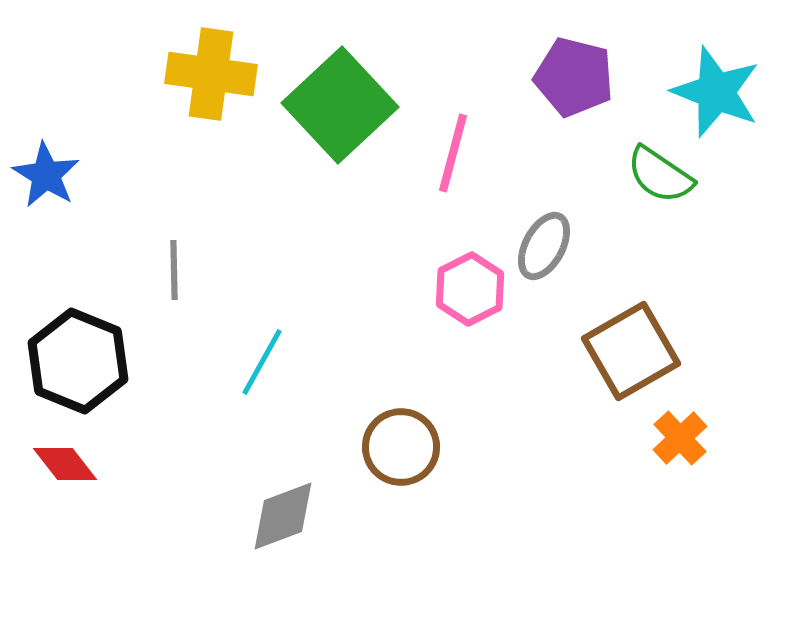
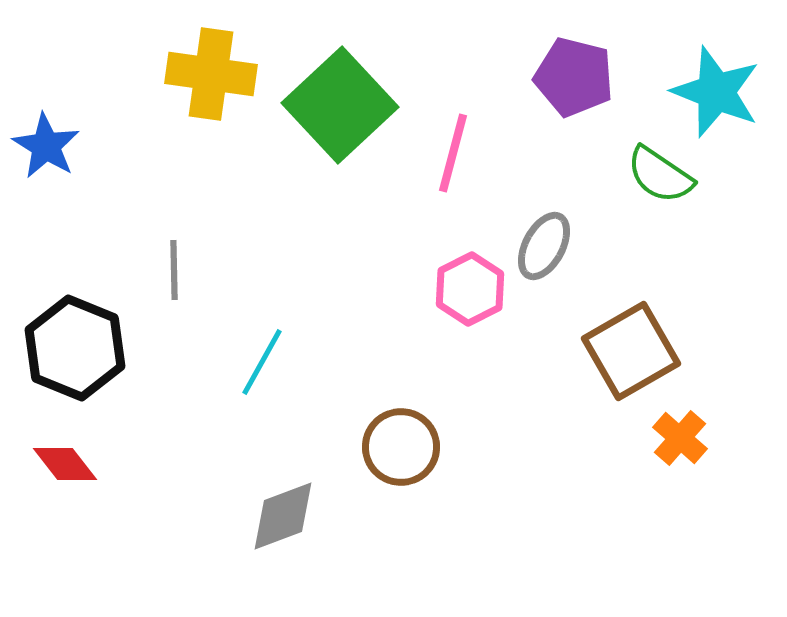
blue star: moved 29 px up
black hexagon: moved 3 px left, 13 px up
orange cross: rotated 6 degrees counterclockwise
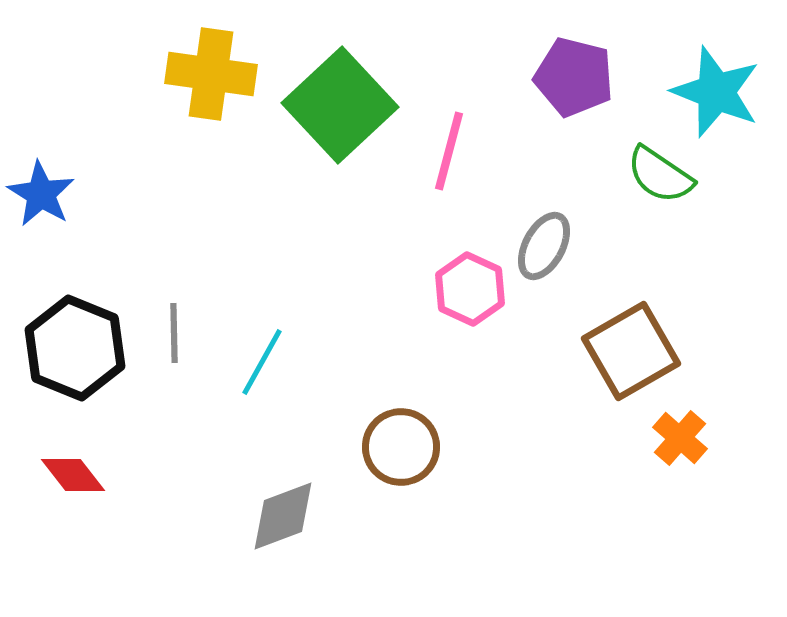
blue star: moved 5 px left, 48 px down
pink line: moved 4 px left, 2 px up
gray line: moved 63 px down
pink hexagon: rotated 8 degrees counterclockwise
red diamond: moved 8 px right, 11 px down
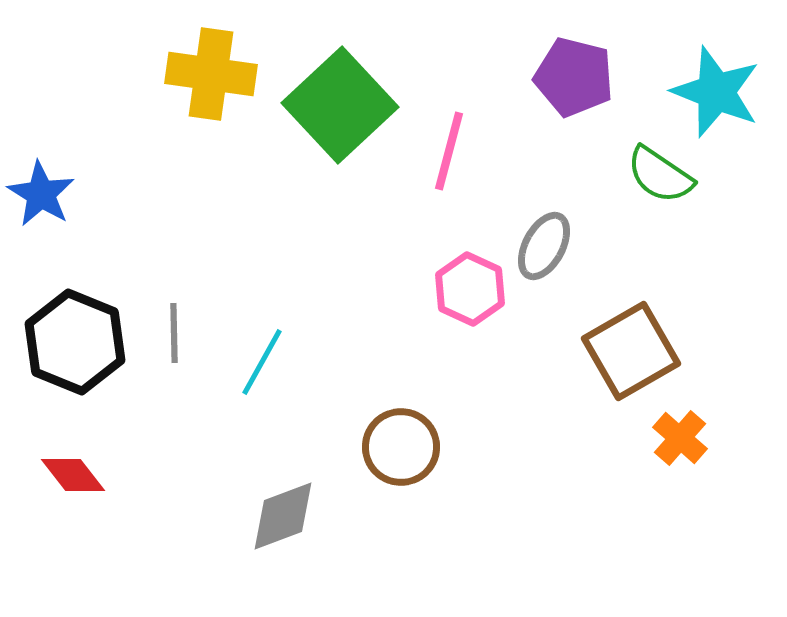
black hexagon: moved 6 px up
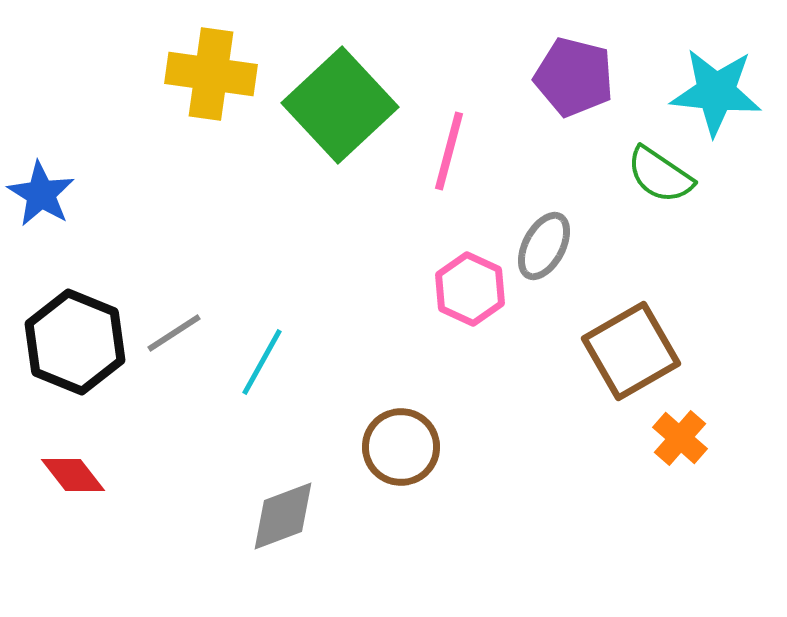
cyan star: rotated 16 degrees counterclockwise
gray line: rotated 58 degrees clockwise
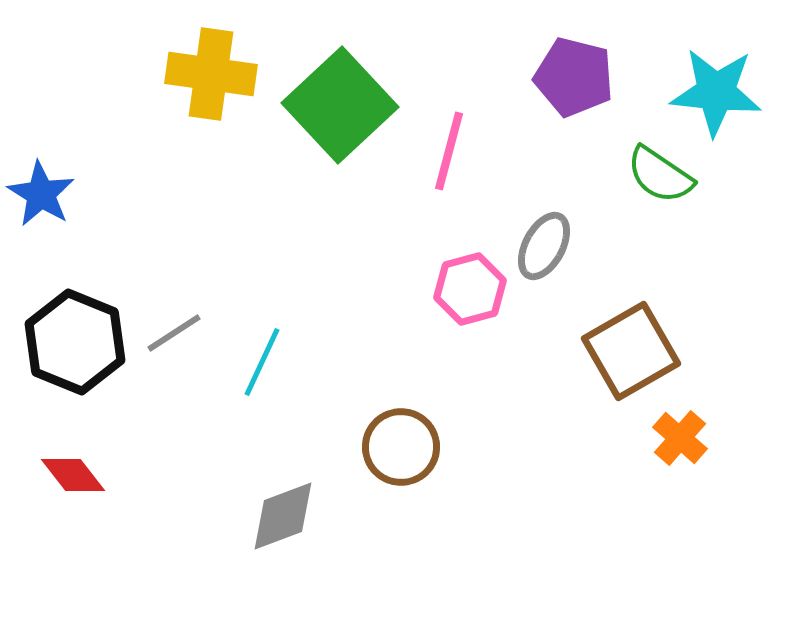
pink hexagon: rotated 20 degrees clockwise
cyan line: rotated 4 degrees counterclockwise
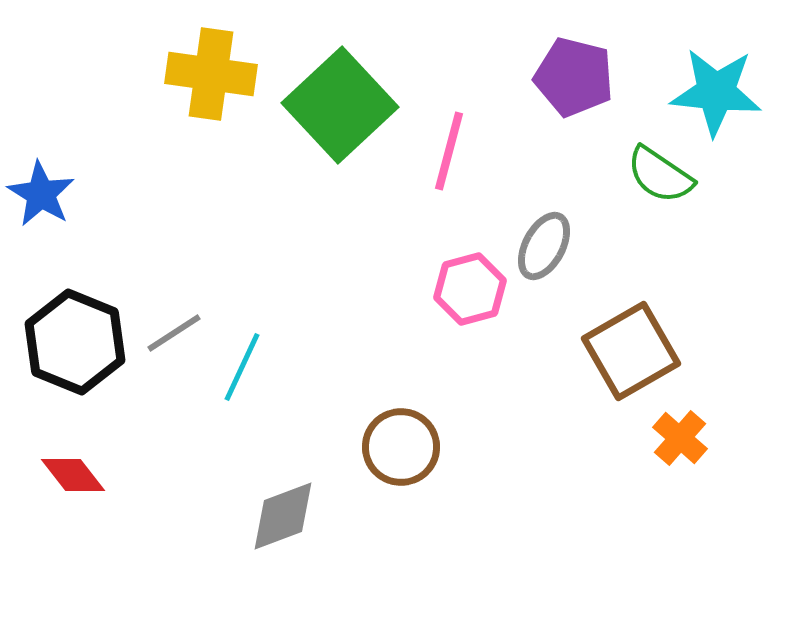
cyan line: moved 20 px left, 5 px down
